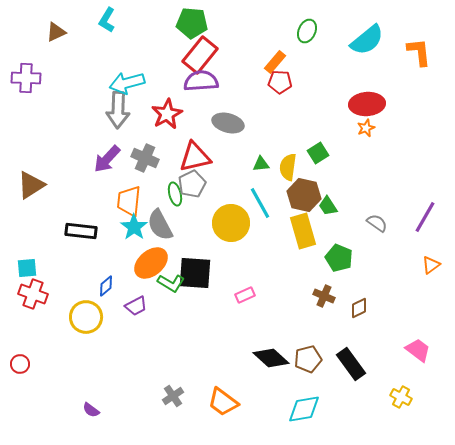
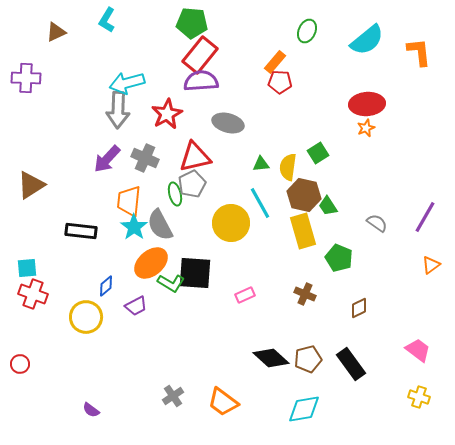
brown cross at (324, 296): moved 19 px left, 2 px up
yellow cross at (401, 397): moved 18 px right; rotated 10 degrees counterclockwise
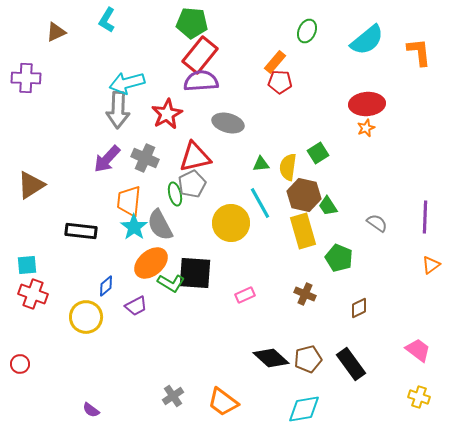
purple line at (425, 217): rotated 28 degrees counterclockwise
cyan square at (27, 268): moved 3 px up
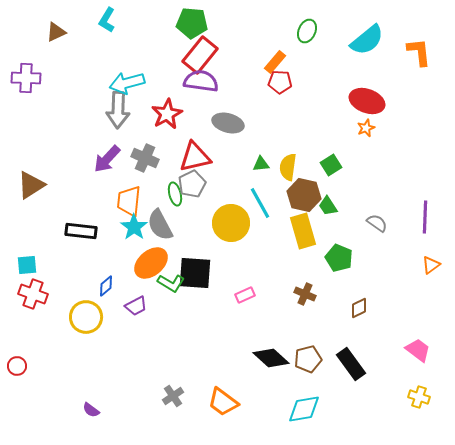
purple semicircle at (201, 81): rotated 12 degrees clockwise
red ellipse at (367, 104): moved 3 px up; rotated 24 degrees clockwise
green square at (318, 153): moved 13 px right, 12 px down
red circle at (20, 364): moved 3 px left, 2 px down
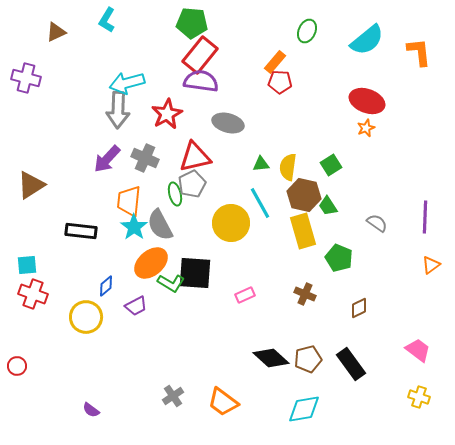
purple cross at (26, 78): rotated 12 degrees clockwise
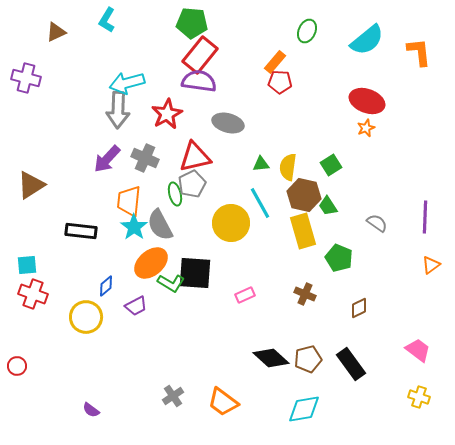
purple semicircle at (201, 81): moved 2 px left
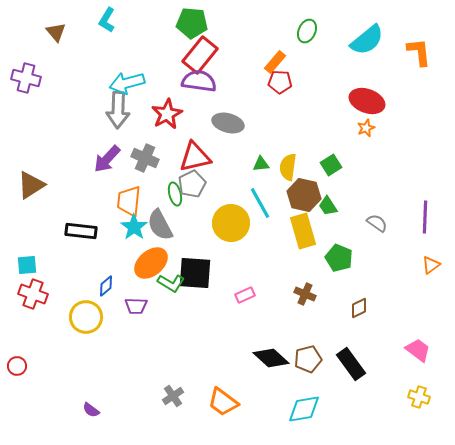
brown triangle at (56, 32): rotated 45 degrees counterclockwise
purple trapezoid at (136, 306): rotated 30 degrees clockwise
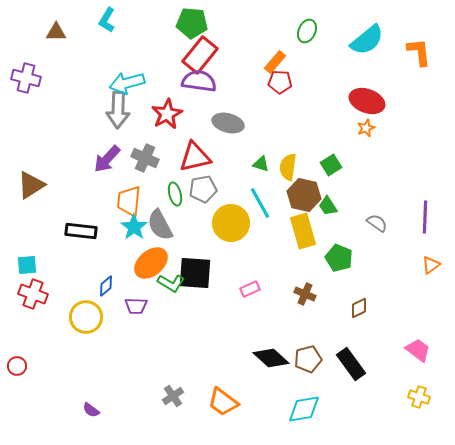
brown triangle at (56, 32): rotated 50 degrees counterclockwise
green triangle at (261, 164): rotated 24 degrees clockwise
gray pentagon at (192, 184): moved 11 px right, 5 px down; rotated 16 degrees clockwise
pink rectangle at (245, 295): moved 5 px right, 6 px up
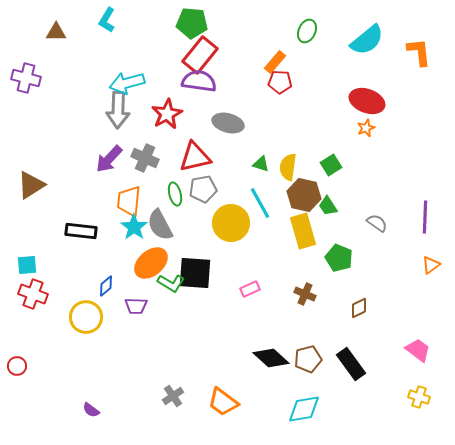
purple arrow at (107, 159): moved 2 px right
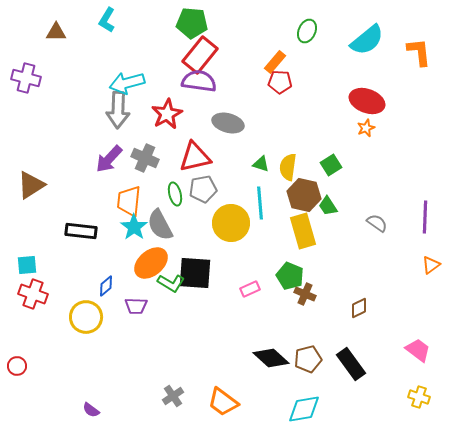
cyan line at (260, 203): rotated 24 degrees clockwise
green pentagon at (339, 258): moved 49 px left, 18 px down
